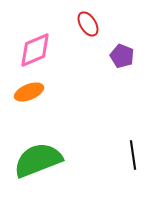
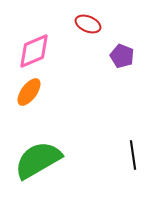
red ellipse: rotated 35 degrees counterclockwise
pink diamond: moved 1 px left, 1 px down
orange ellipse: rotated 32 degrees counterclockwise
green semicircle: rotated 9 degrees counterclockwise
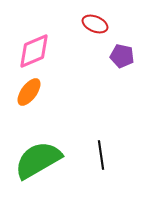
red ellipse: moved 7 px right
purple pentagon: rotated 10 degrees counterclockwise
black line: moved 32 px left
